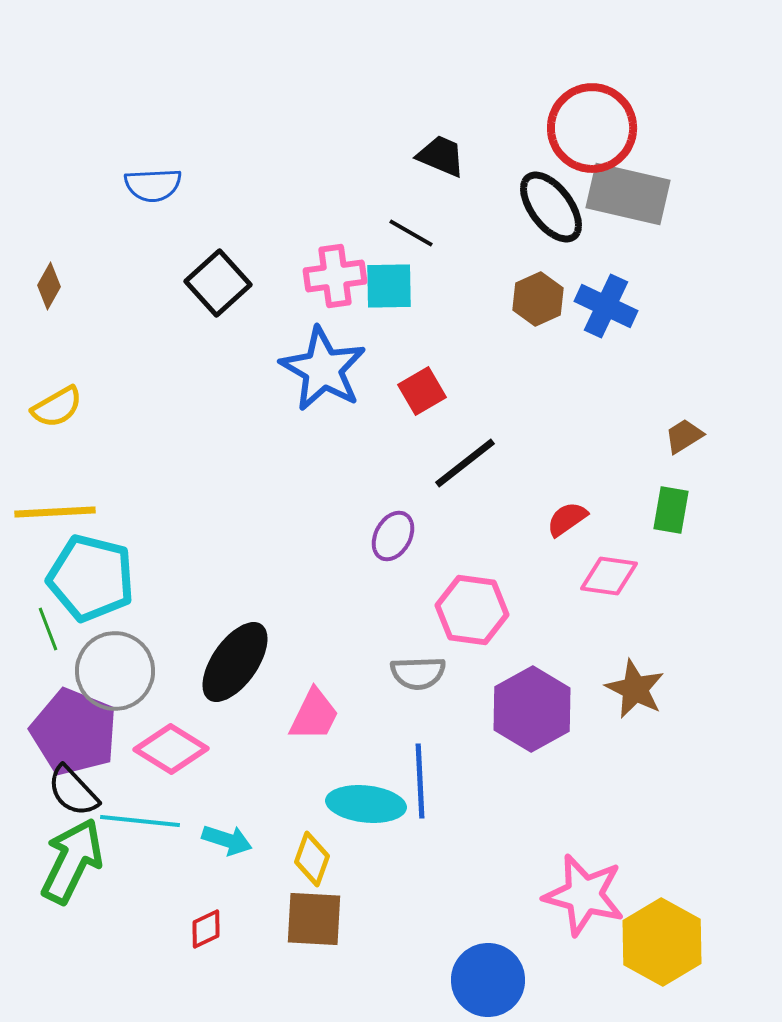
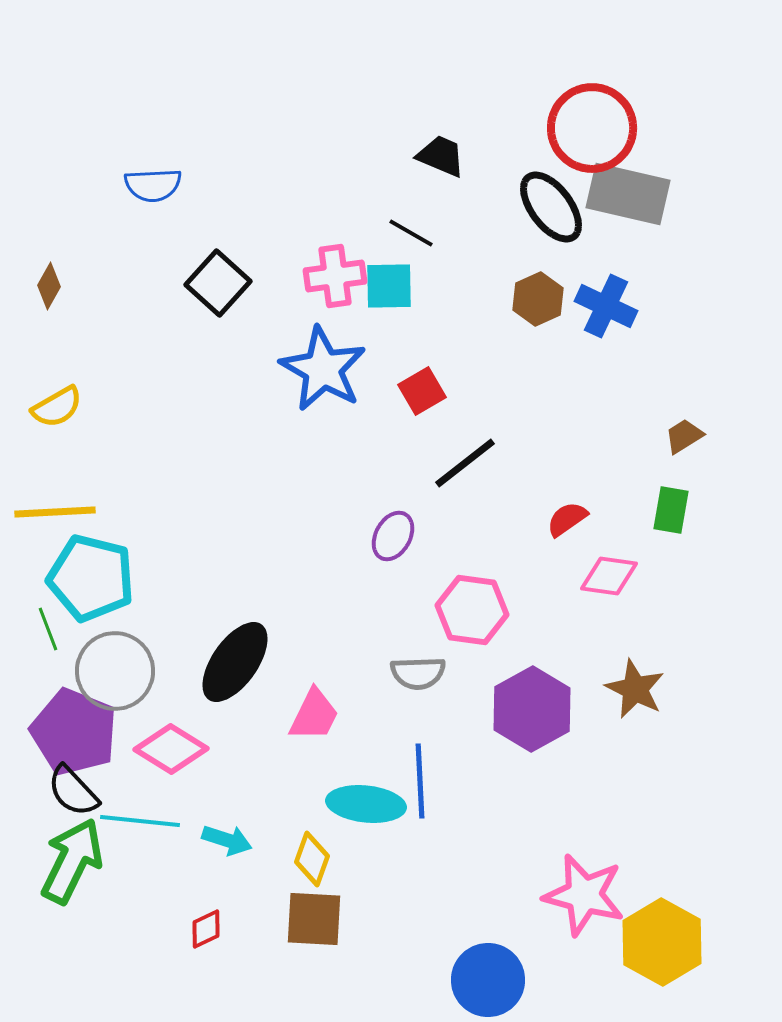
black square at (218, 283): rotated 6 degrees counterclockwise
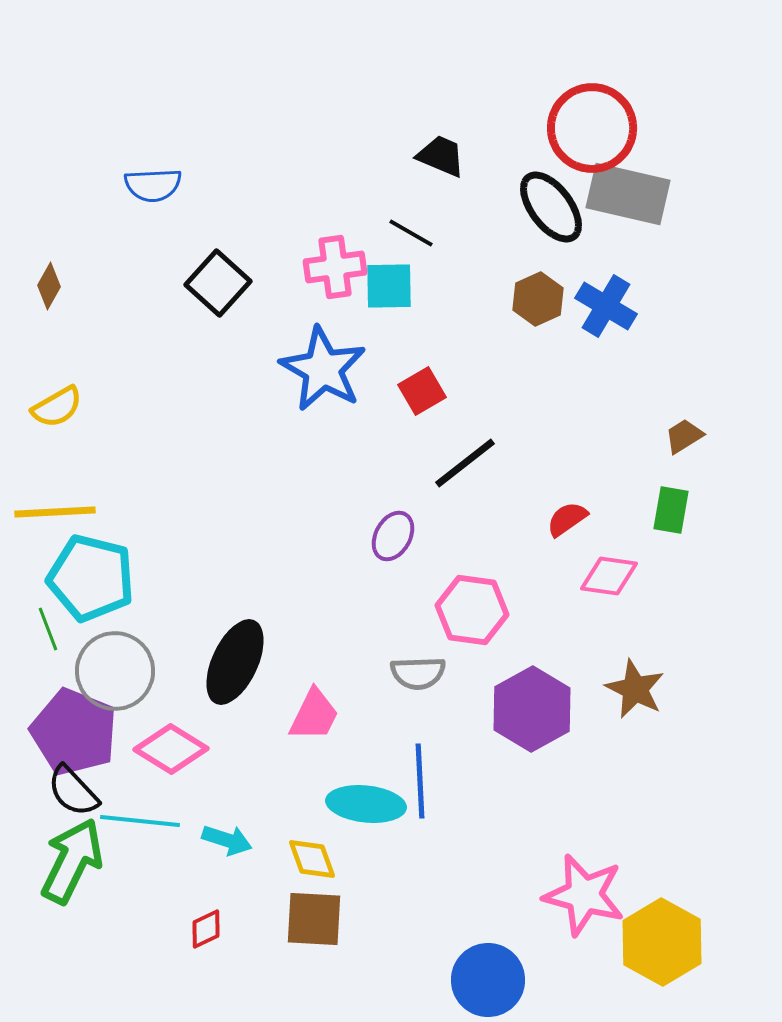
pink cross at (335, 276): moved 9 px up
blue cross at (606, 306): rotated 6 degrees clockwise
black ellipse at (235, 662): rotated 10 degrees counterclockwise
yellow diamond at (312, 859): rotated 40 degrees counterclockwise
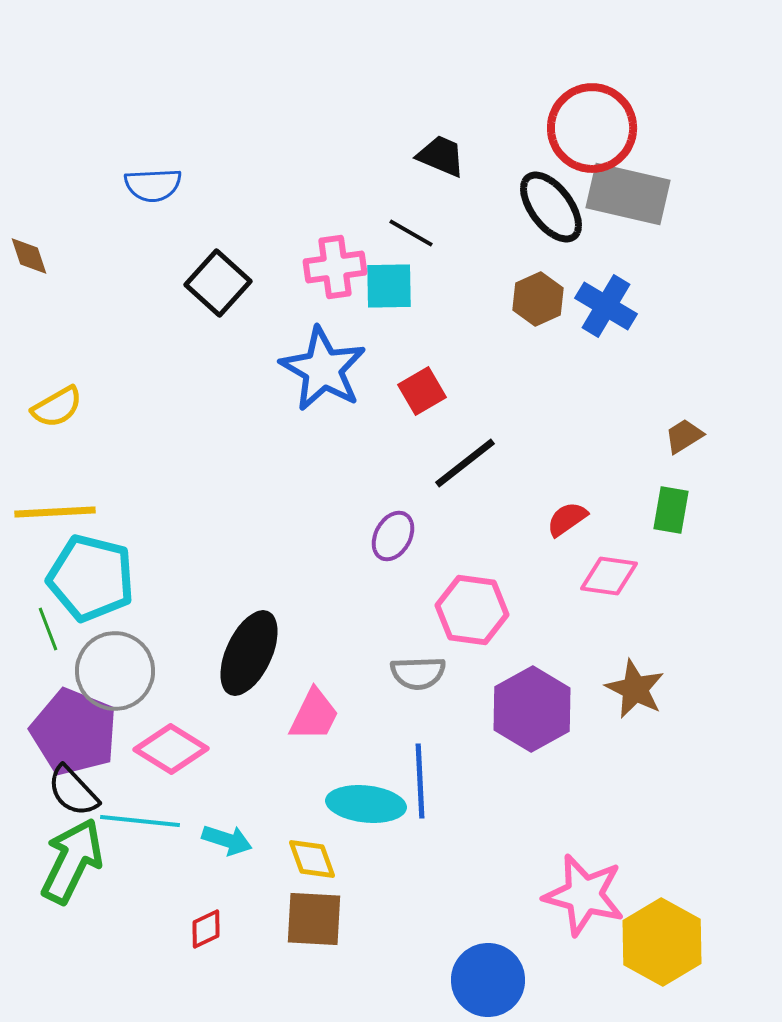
brown diamond at (49, 286): moved 20 px left, 30 px up; rotated 48 degrees counterclockwise
black ellipse at (235, 662): moved 14 px right, 9 px up
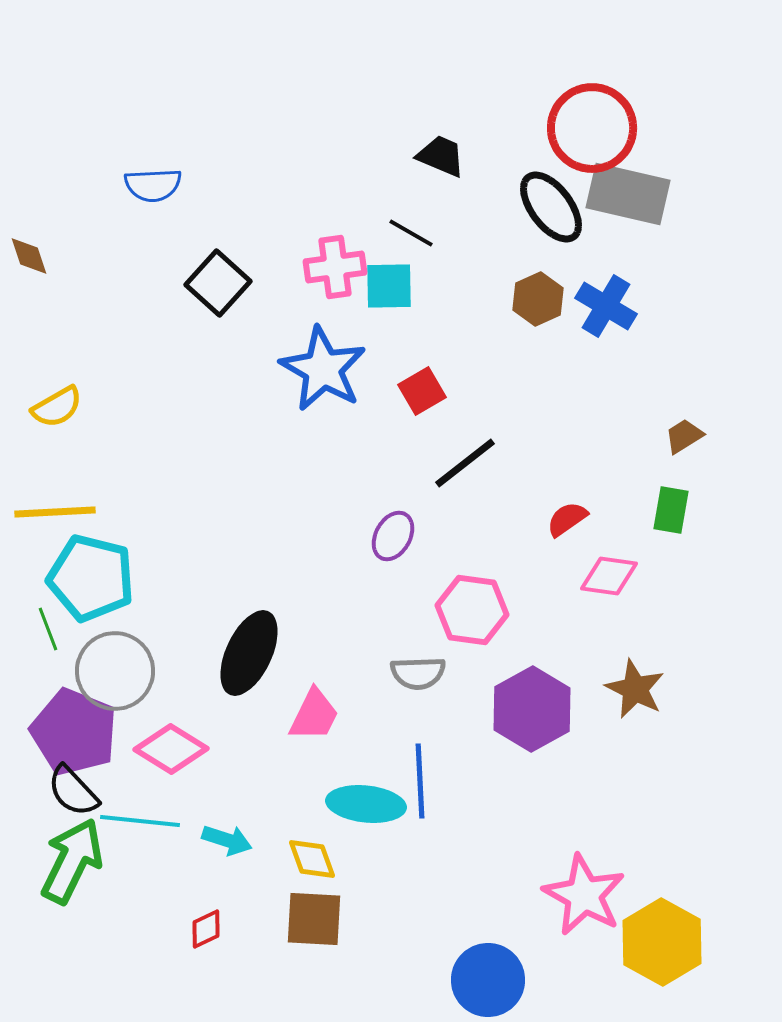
pink star at (584, 895): rotated 14 degrees clockwise
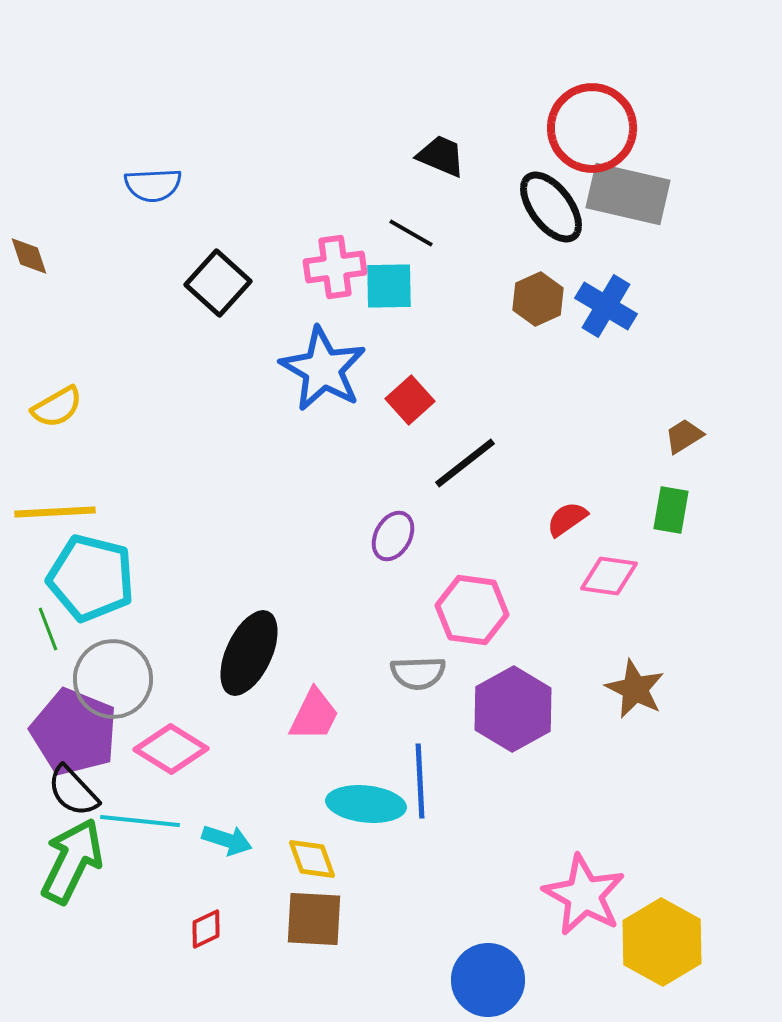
red square at (422, 391): moved 12 px left, 9 px down; rotated 12 degrees counterclockwise
gray circle at (115, 671): moved 2 px left, 8 px down
purple hexagon at (532, 709): moved 19 px left
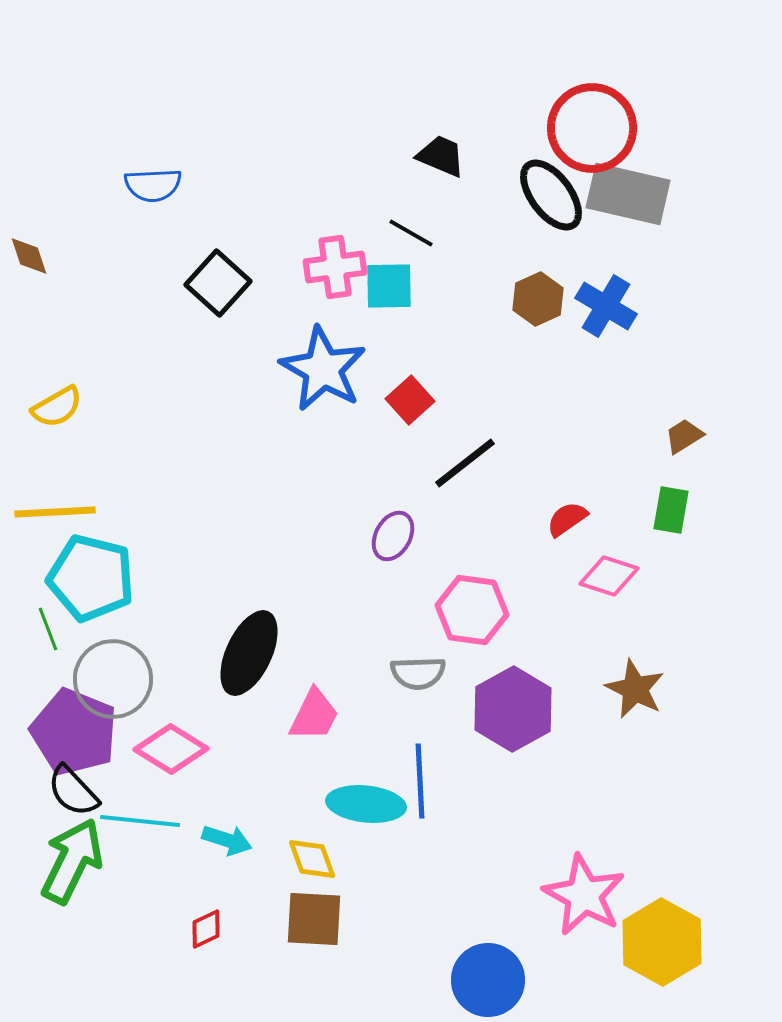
black ellipse at (551, 207): moved 12 px up
pink diamond at (609, 576): rotated 10 degrees clockwise
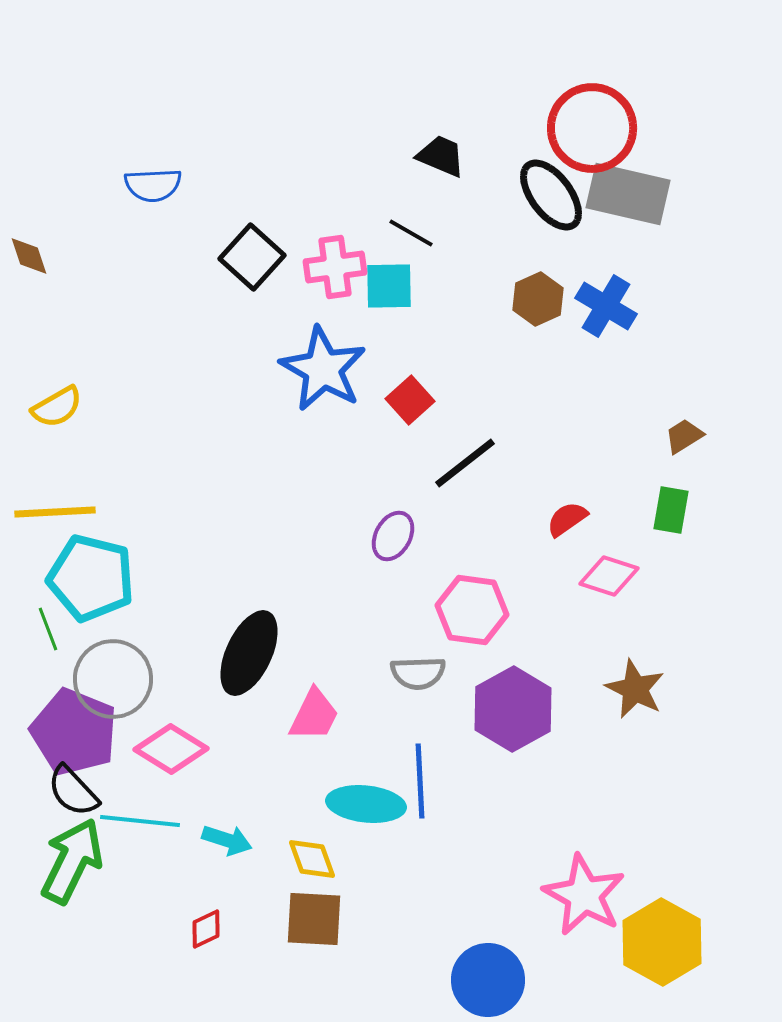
black square at (218, 283): moved 34 px right, 26 px up
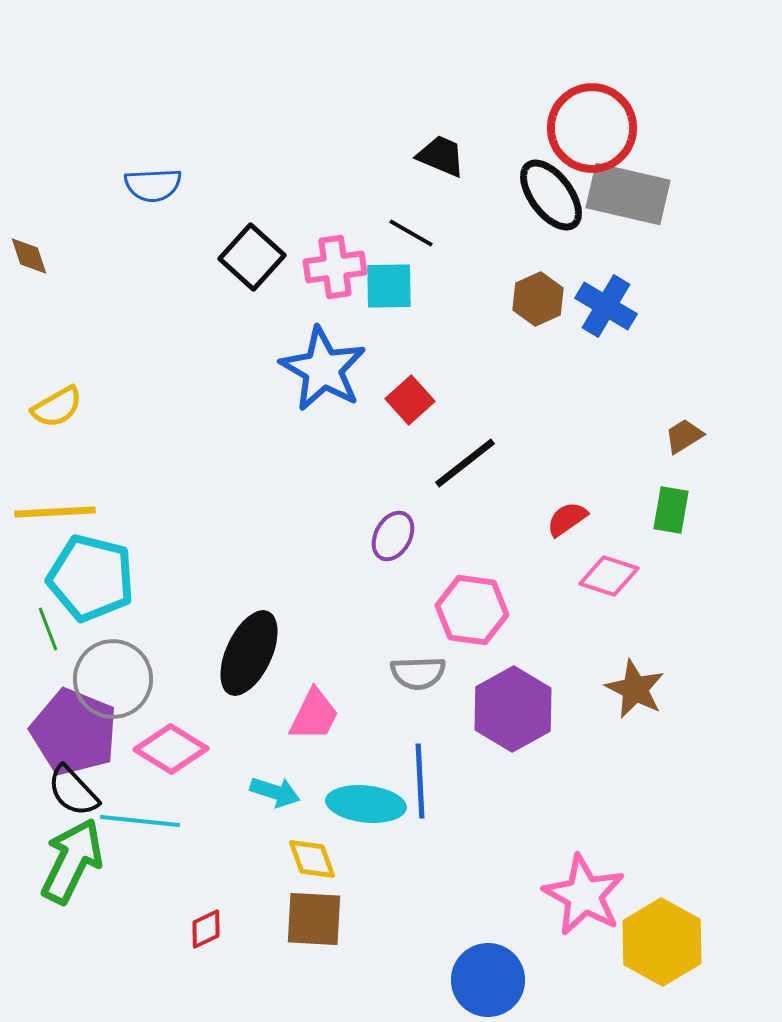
cyan arrow at (227, 840): moved 48 px right, 48 px up
